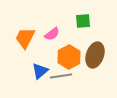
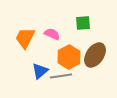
green square: moved 2 px down
pink semicircle: rotated 119 degrees counterclockwise
brown ellipse: rotated 15 degrees clockwise
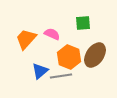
orange trapezoid: moved 1 px right, 1 px down; rotated 15 degrees clockwise
orange hexagon: rotated 10 degrees counterclockwise
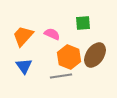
orange trapezoid: moved 3 px left, 3 px up
blue triangle: moved 16 px left, 5 px up; rotated 24 degrees counterclockwise
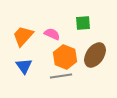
orange hexagon: moved 4 px left
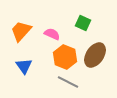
green square: rotated 28 degrees clockwise
orange trapezoid: moved 2 px left, 5 px up
gray line: moved 7 px right, 6 px down; rotated 35 degrees clockwise
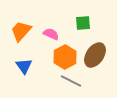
green square: rotated 28 degrees counterclockwise
pink semicircle: moved 1 px left
orange hexagon: rotated 10 degrees clockwise
gray line: moved 3 px right, 1 px up
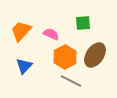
blue triangle: rotated 18 degrees clockwise
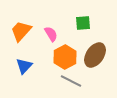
pink semicircle: rotated 35 degrees clockwise
